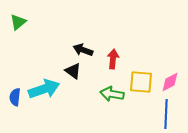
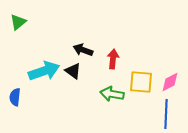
cyan arrow: moved 18 px up
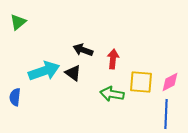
black triangle: moved 2 px down
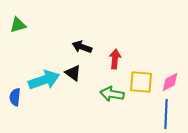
green triangle: moved 3 px down; rotated 24 degrees clockwise
black arrow: moved 1 px left, 3 px up
red arrow: moved 2 px right
cyan arrow: moved 9 px down
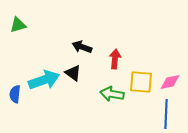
pink diamond: rotated 15 degrees clockwise
blue semicircle: moved 3 px up
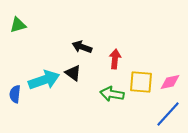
blue line: moved 2 px right; rotated 40 degrees clockwise
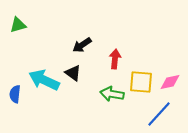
black arrow: moved 2 px up; rotated 54 degrees counterclockwise
cyan arrow: rotated 136 degrees counterclockwise
blue line: moved 9 px left
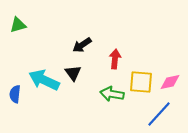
black triangle: rotated 18 degrees clockwise
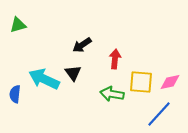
cyan arrow: moved 1 px up
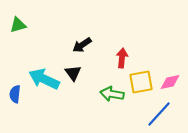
red arrow: moved 7 px right, 1 px up
yellow square: rotated 15 degrees counterclockwise
